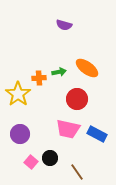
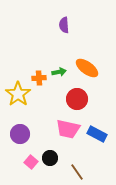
purple semicircle: rotated 70 degrees clockwise
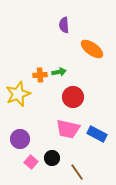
orange ellipse: moved 5 px right, 19 px up
orange cross: moved 1 px right, 3 px up
yellow star: rotated 15 degrees clockwise
red circle: moved 4 px left, 2 px up
purple circle: moved 5 px down
black circle: moved 2 px right
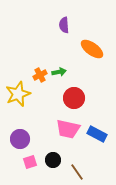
orange cross: rotated 24 degrees counterclockwise
red circle: moved 1 px right, 1 px down
black circle: moved 1 px right, 2 px down
pink square: moved 1 px left; rotated 32 degrees clockwise
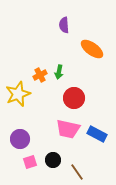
green arrow: rotated 112 degrees clockwise
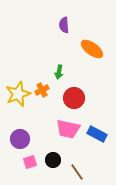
orange cross: moved 2 px right, 15 px down
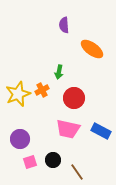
blue rectangle: moved 4 px right, 3 px up
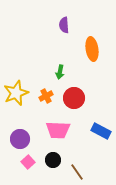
orange ellipse: rotated 45 degrees clockwise
green arrow: moved 1 px right
orange cross: moved 4 px right, 6 px down
yellow star: moved 2 px left, 1 px up
pink trapezoid: moved 10 px left, 1 px down; rotated 10 degrees counterclockwise
pink square: moved 2 px left; rotated 24 degrees counterclockwise
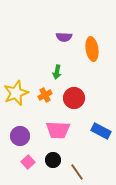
purple semicircle: moved 12 px down; rotated 84 degrees counterclockwise
green arrow: moved 3 px left
orange cross: moved 1 px left, 1 px up
purple circle: moved 3 px up
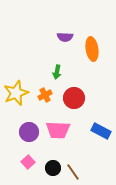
purple semicircle: moved 1 px right
purple circle: moved 9 px right, 4 px up
black circle: moved 8 px down
brown line: moved 4 px left
